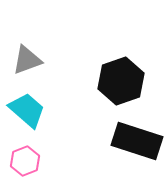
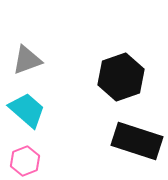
black hexagon: moved 4 px up
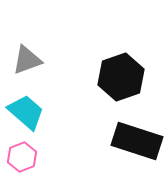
cyan trapezoid: moved 1 px left, 2 px down
pink hexagon: moved 3 px left, 4 px up
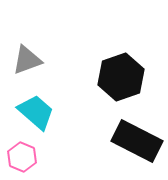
cyan trapezoid: moved 10 px right
black rectangle: rotated 9 degrees clockwise
pink hexagon: rotated 16 degrees counterclockwise
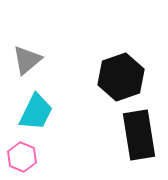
gray triangle: rotated 20 degrees counterclockwise
cyan trapezoid: rotated 75 degrees clockwise
black rectangle: moved 2 px right, 6 px up; rotated 54 degrees clockwise
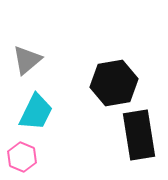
black hexagon: moved 7 px left, 6 px down; rotated 9 degrees clockwise
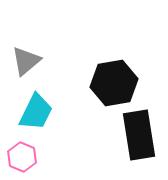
gray triangle: moved 1 px left, 1 px down
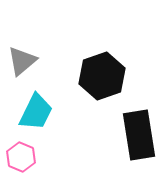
gray triangle: moved 4 px left
black hexagon: moved 12 px left, 7 px up; rotated 9 degrees counterclockwise
pink hexagon: moved 1 px left
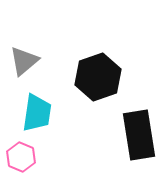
gray triangle: moved 2 px right
black hexagon: moved 4 px left, 1 px down
cyan trapezoid: moved 1 px right, 1 px down; rotated 18 degrees counterclockwise
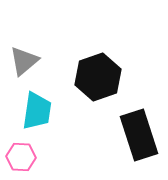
cyan trapezoid: moved 2 px up
black rectangle: rotated 9 degrees counterclockwise
pink hexagon: rotated 20 degrees counterclockwise
